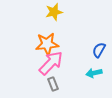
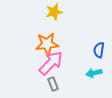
blue semicircle: rotated 21 degrees counterclockwise
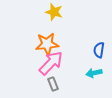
yellow star: rotated 30 degrees clockwise
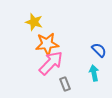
yellow star: moved 20 px left, 10 px down
blue semicircle: rotated 126 degrees clockwise
cyan arrow: rotated 91 degrees clockwise
gray rectangle: moved 12 px right
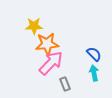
yellow star: moved 4 px down; rotated 18 degrees counterclockwise
blue semicircle: moved 5 px left, 4 px down
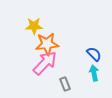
pink arrow: moved 6 px left
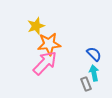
yellow star: moved 2 px right; rotated 18 degrees counterclockwise
orange star: moved 2 px right
gray rectangle: moved 21 px right
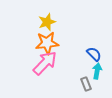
yellow star: moved 11 px right, 4 px up
orange star: moved 2 px left, 1 px up
cyan arrow: moved 3 px right, 2 px up; rotated 21 degrees clockwise
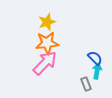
blue semicircle: moved 1 px right, 4 px down
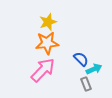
yellow star: moved 1 px right
blue semicircle: moved 14 px left, 1 px down
pink arrow: moved 2 px left, 7 px down
cyan arrow: moved 3 px left, 2 px up; rotated 56 degrees clockwise
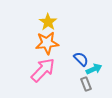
yellow star: rotated 18 degrees counterclockwise
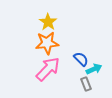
pink arrow: moved 5 px right, 1 px up
